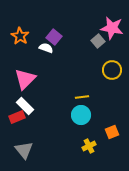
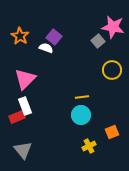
pink star: moved 1 px right, 1 px up
white rectangle: rotated 24 degrees clockwise
gray triangle: moved 1 px left
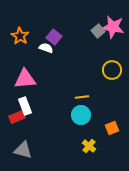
gray square: moved 10 px up
pink triangle: rotated 40 degrees clockwise
orange square: moved 4 px up
yellow cross: rotated 24 degrees counterclockwise
gray triangle: rotated 36 degrees counterclockwise
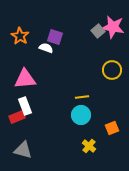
purple square: moved 1 px right; rotated 21 degrees counterclockwise
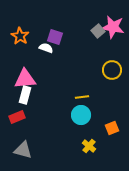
white rectangle: moved 11 px up; rotated 36 degrees clockwise
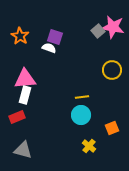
white semicircle: moved 3 px right
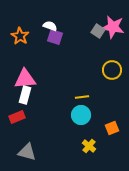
gray square: rotated 16 degrees counterclockwise
white semicircle: moved 1 px right, 22 px up
gray triangle: moved 4 px right, 2 px down
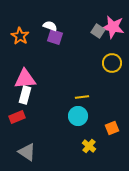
yellow circle: moved 7 px up
cyan circle: moved 3 px left, 1 px down
gray triangle: rotated 18 degrees clockwise
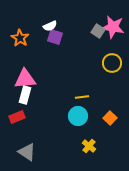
white semicircle: rotated 136 degrees clockwise
orange star: moved 2 px down
orange square: moved 2 px left, 10 px up; rotated 24 degrees counterclockwise
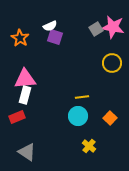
gray square: moved 2 px left, 2 px up; rotated 24 degrees clockwise
